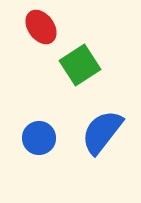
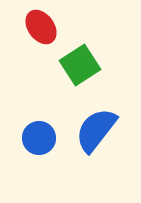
blue semicircle: moved 6 px left, 2 px up
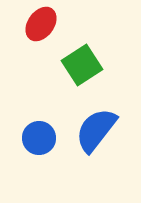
red ellipse: moved 3 px up; rotated 72 degrees clockwise
green square: moved 2 px right
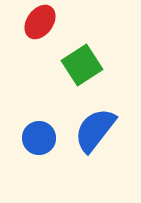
red ellipse: moved 1 px left, 2 px up
blue semicircle: moved 1 px left
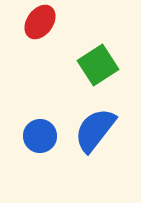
green square: moved 16 px right
blue circle: moved 1 px right, 2 px up
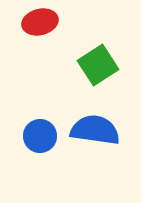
red ellipse: rotated 40 degrees clockwise
blue semicircle: rotated 60 degrees clockwise
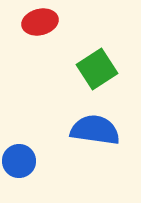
green square: moved 1 px left, 4 px down
blue circle: moved 21 px left, 25 px down
